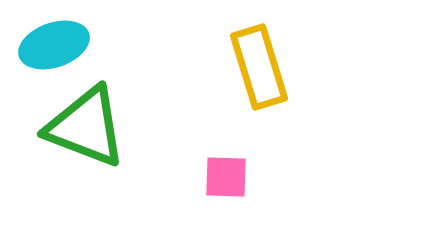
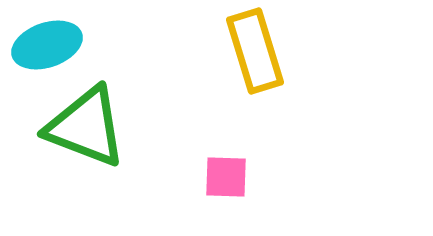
cyan ellipse: moved 7 px left
yellow rectangle: moved 4 px left, 16 px up
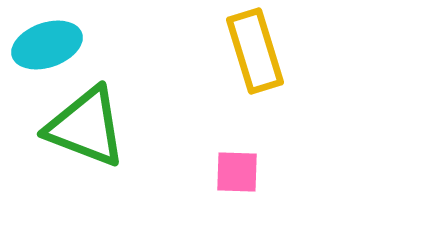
pink square: moved 11 px right, 5 px up
